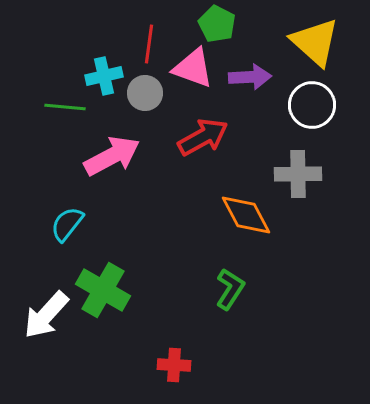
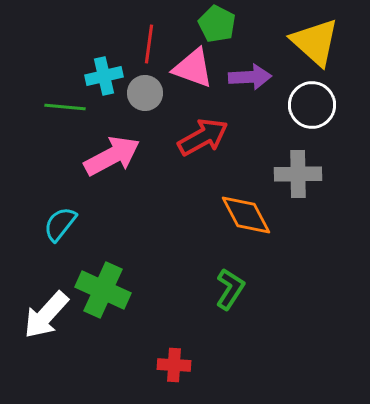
cyan semicircle: moved 7 px left
green cross: rotated 6 degrees counterclockwise
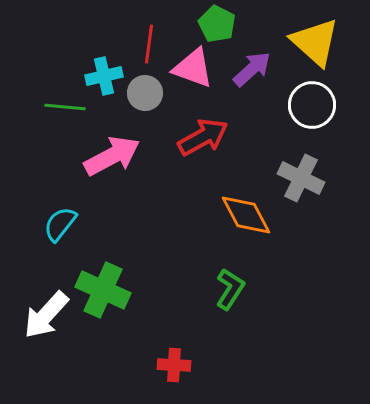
purple arrow: moved 2 px right, 8 px up; rotated 39 degrees counterclockwise
gray cross: moved 3 px right, 4 px down; rotated 27 degrees clockwise
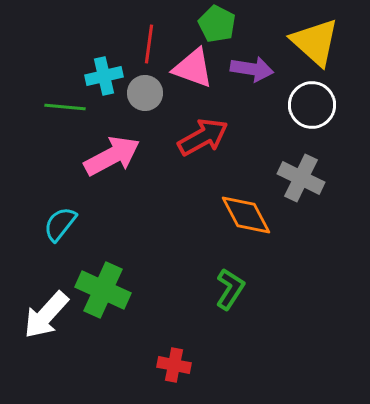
purple arrow: rotated 51 degrees clockwise
red cross: rotated 8 degrees clockwise
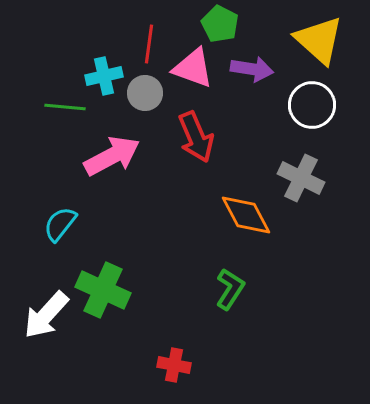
green pentagon: moved 3 px right
yellow triangle: moved 4 px right, 2 px up
red arrow: moved 7 px left; rotated 96 degrees clockwise
